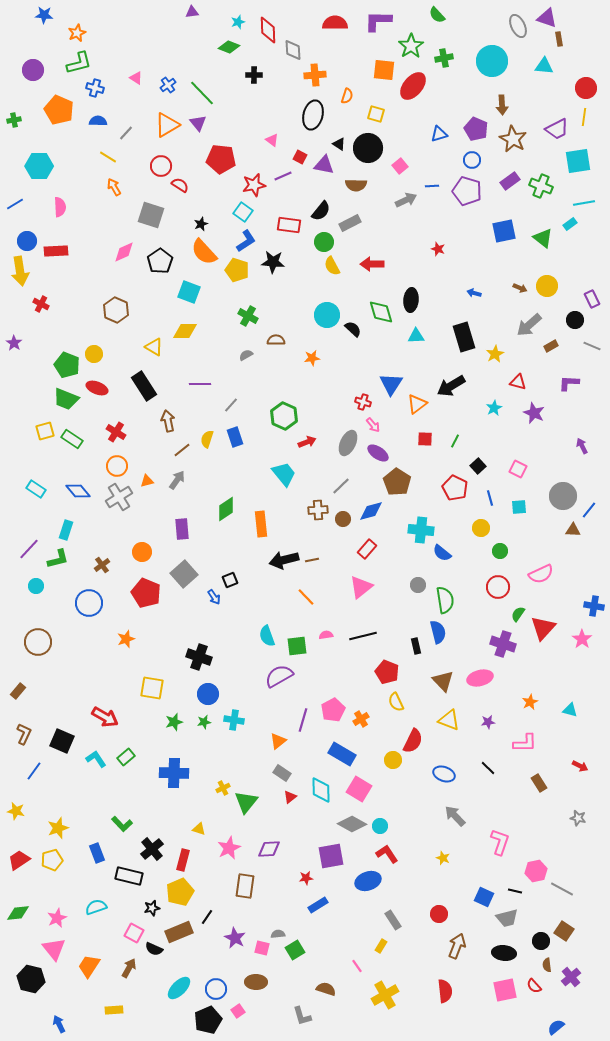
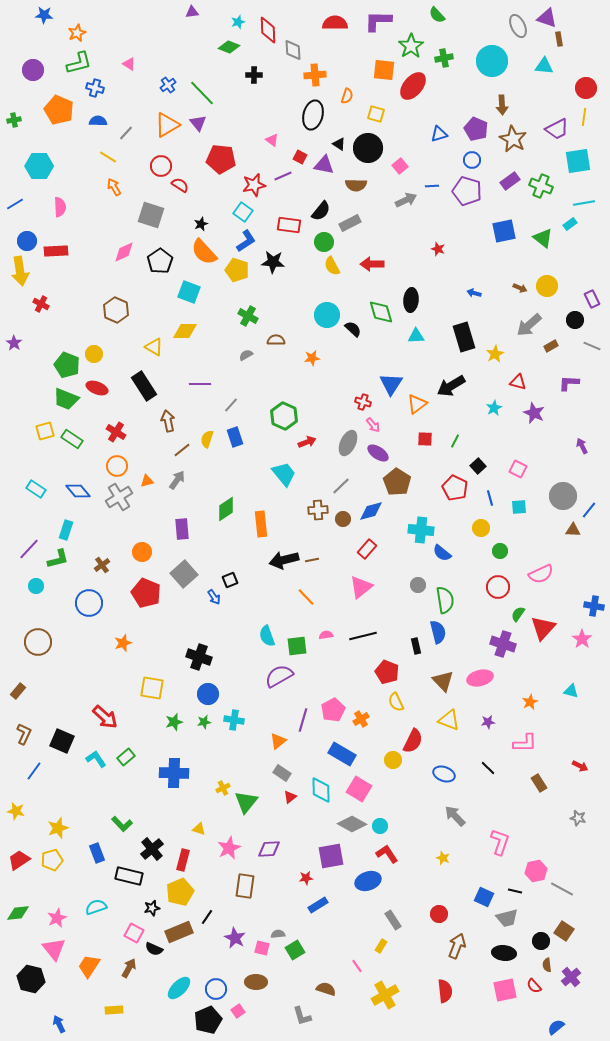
pink triangle at (136, 78): moved 7 px left, 14 px up
orange star at (126, 639): moved 3 px left, 4 px down
cyan triangle at (570, 710): moved 1 px right, 19 px up
red arrow at (105, 717): rotated 12 degrees clockwise
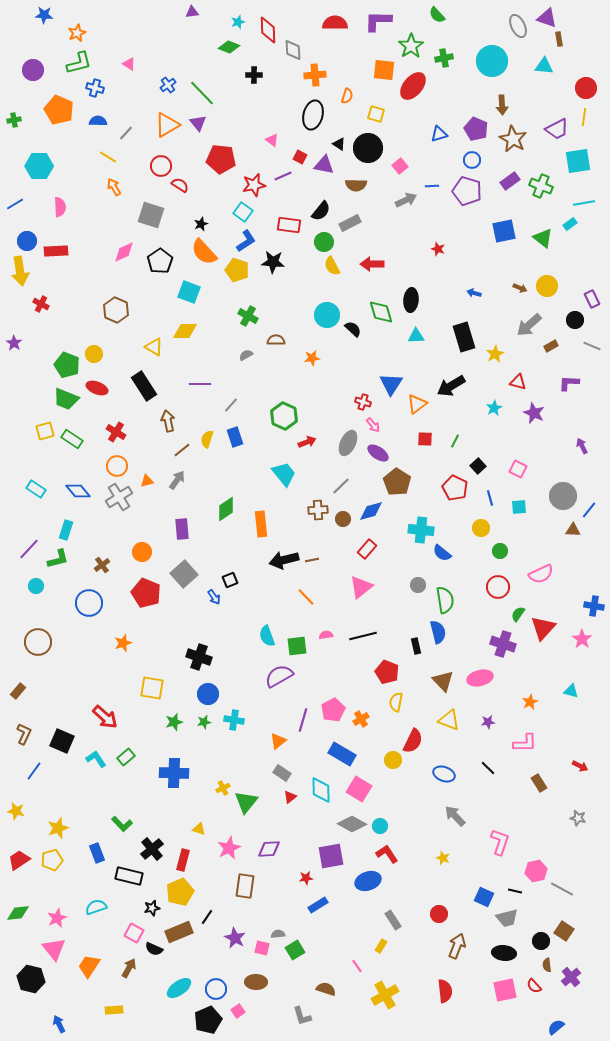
yellow semicircle at (396, 702): rotated 36 degrees clockwise
cyan ellipse at (179, 988): rotated 10 degrees clockwise
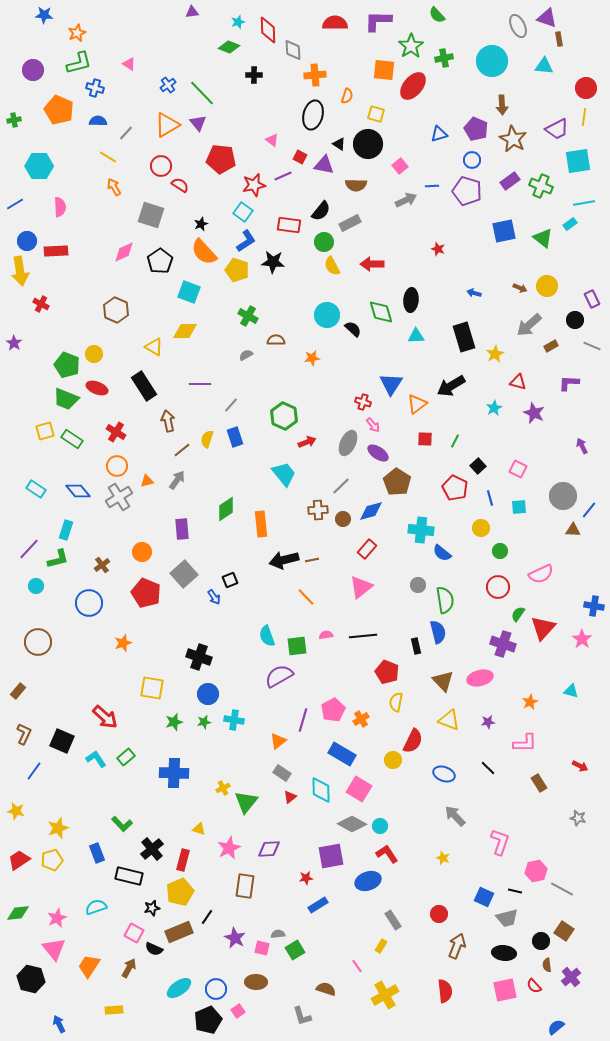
black circle at (368, 148): moved 4 px up
black line at (363, 636): rotated 8 degrees clockwise
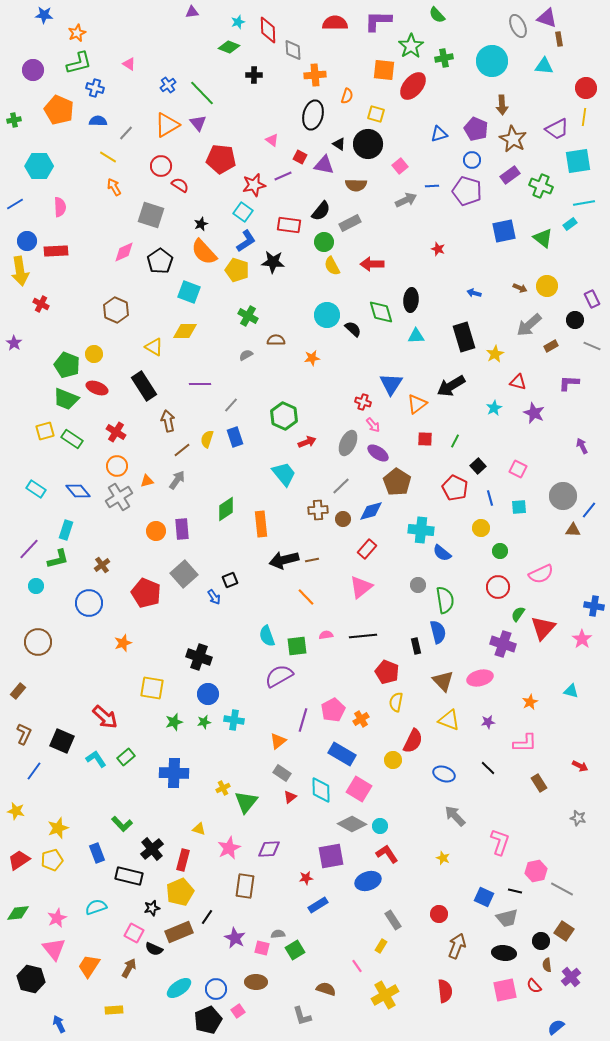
purple rectangle at (510, 181): moved 6 px up
orange circle at (142, 552): moved 14 px right, 21 px up
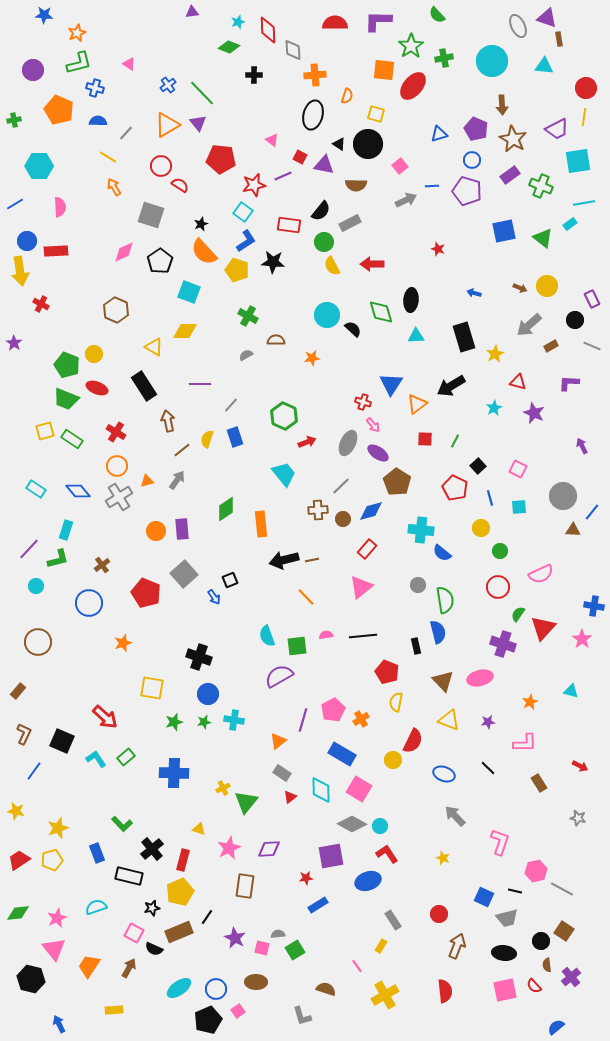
blue line at (589, 510): moved 3 px right, 2 px down
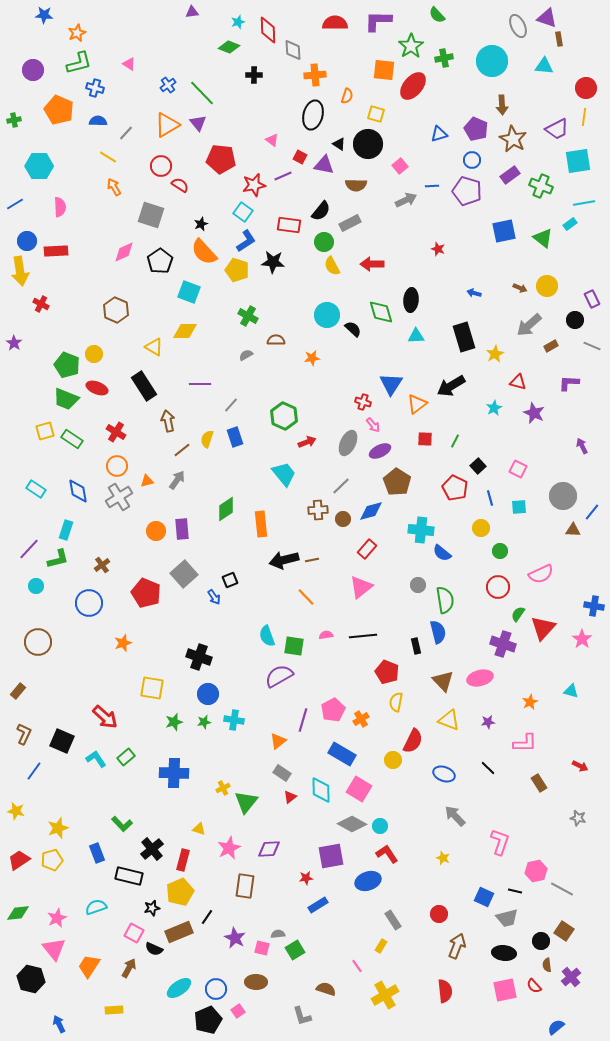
purple ellipse at (378, 453): moved 2 px right, 2 px up; rotated 60 degrees counterclockwise
blue diamond at (78, 491): rotated 30 degrees clockwise
green square at (297, 646): moved 3 px left; rotated 15 degrees clockwise
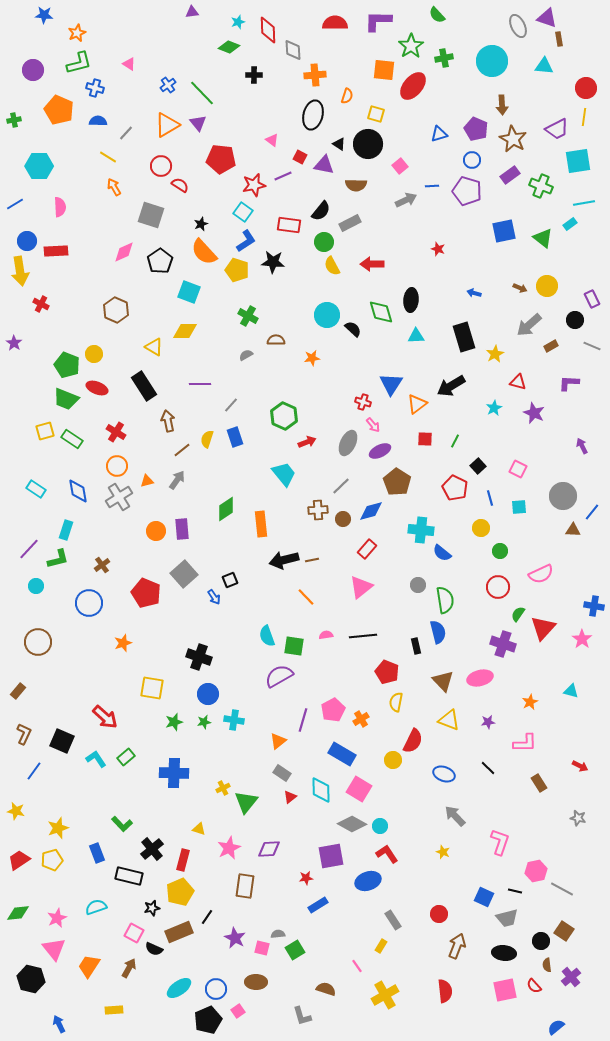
yellow star at (443, 858): moved 6 px up
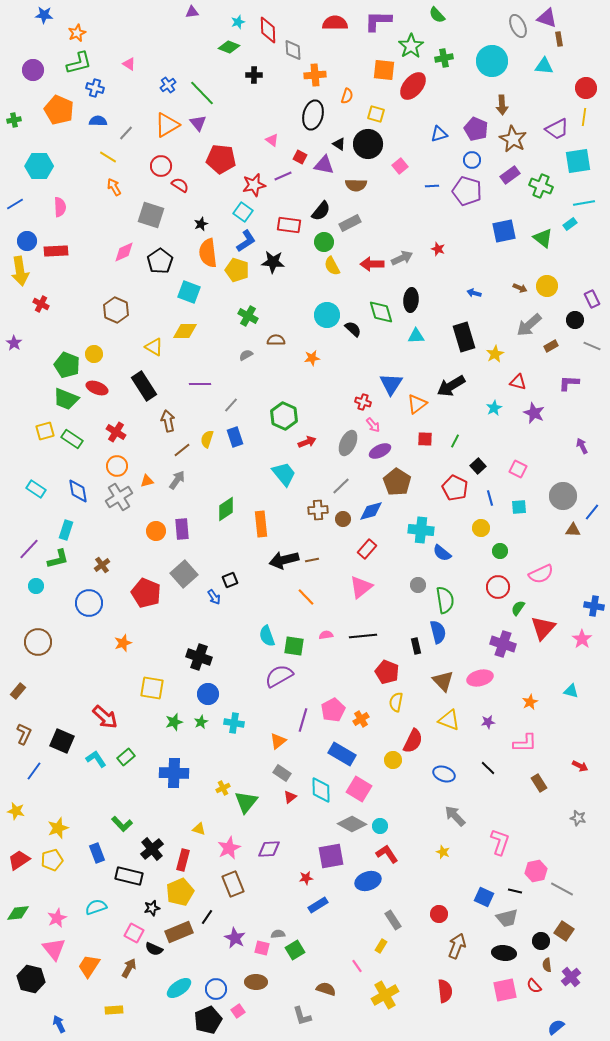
gray arrow at (406, 200): moved 4 px left, 58 px down
orange semicircle at (204, 252): moved 4 px right, 1 px down; rotated 36 degrees clockwise
green semicircle at (518, 614): moved 6 px up
cyan cross at (234, 720): moved 3 px down
green star at (204, 722): moved 3 px left; rotated 16 degrees counterclockwise
brown rectangle at (245, 886): moved 12 px left, 2 px up; rotated 30 degrees counterclockwise
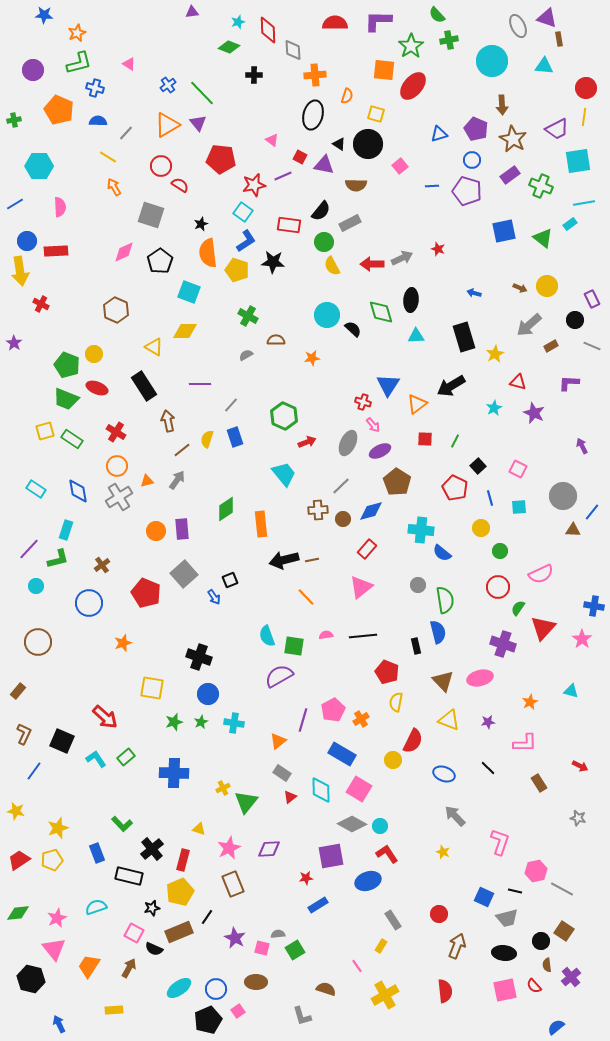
green cross at (444, 58): moved 5 px right, 18 px up
blue triangle at (391, 384): moved 3 px left, 1 px down
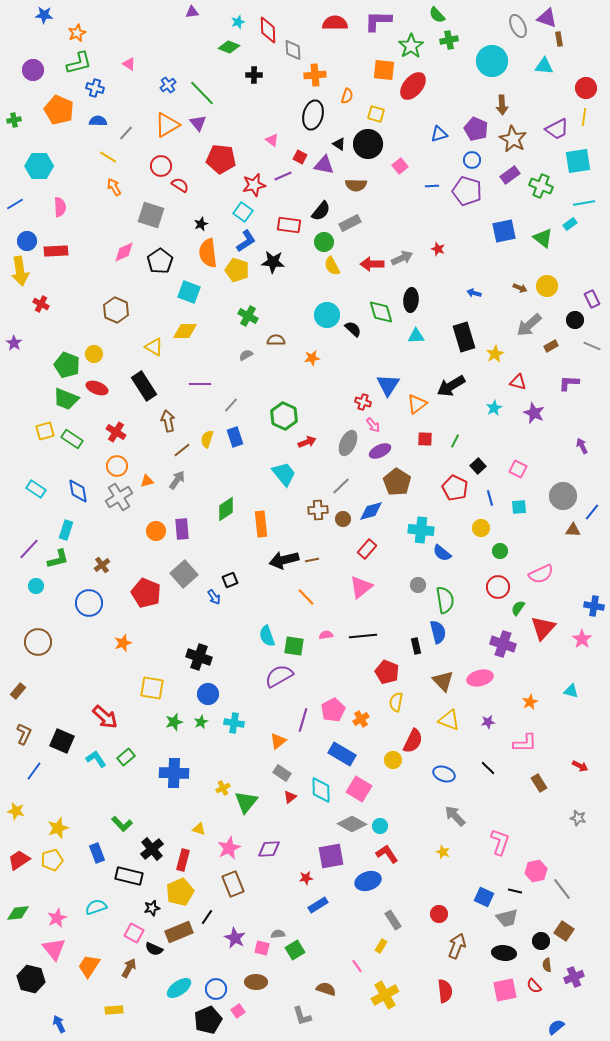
gray line at (562, 889): rotated 25 degrees clockwise
purple cross at (571, 977): moved 3 px right; rotated 18 degrees clockwise
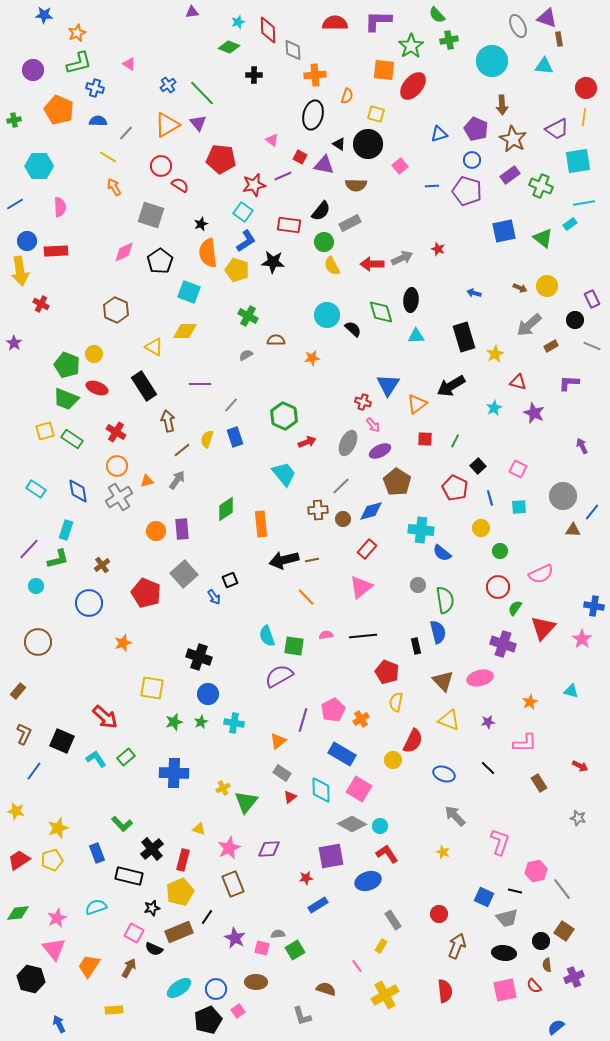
green semicircle at (518, 608): moved 3 px left
